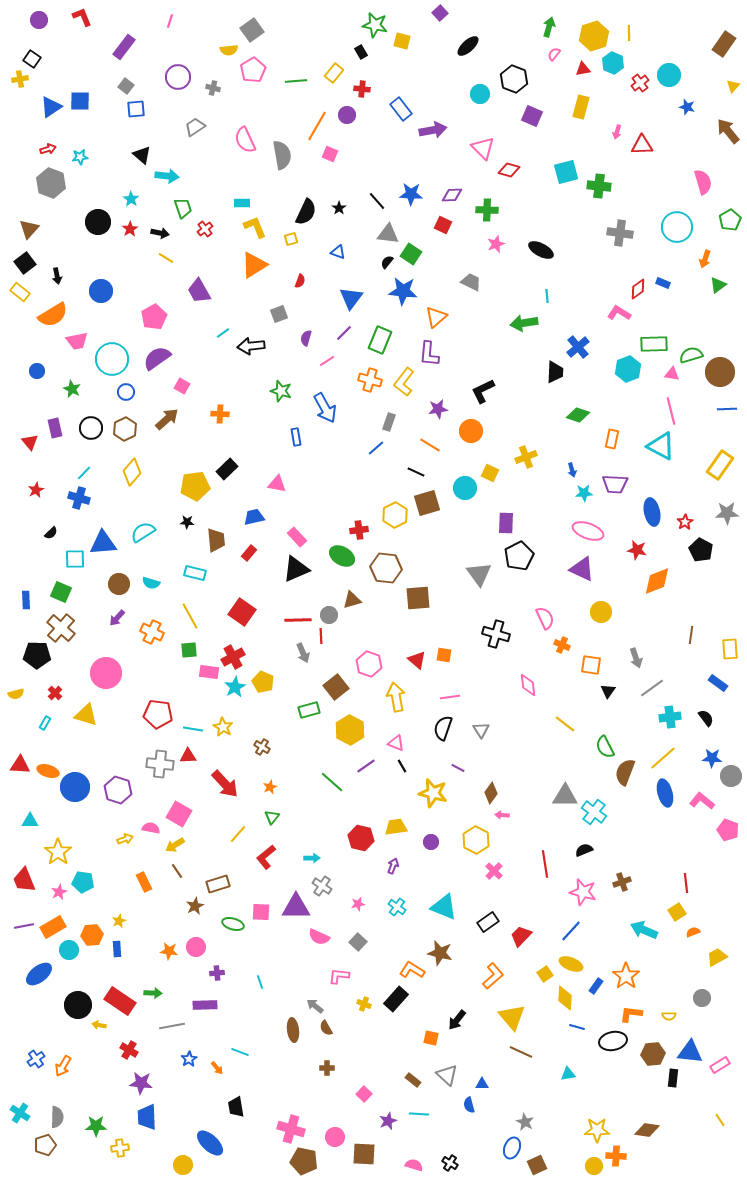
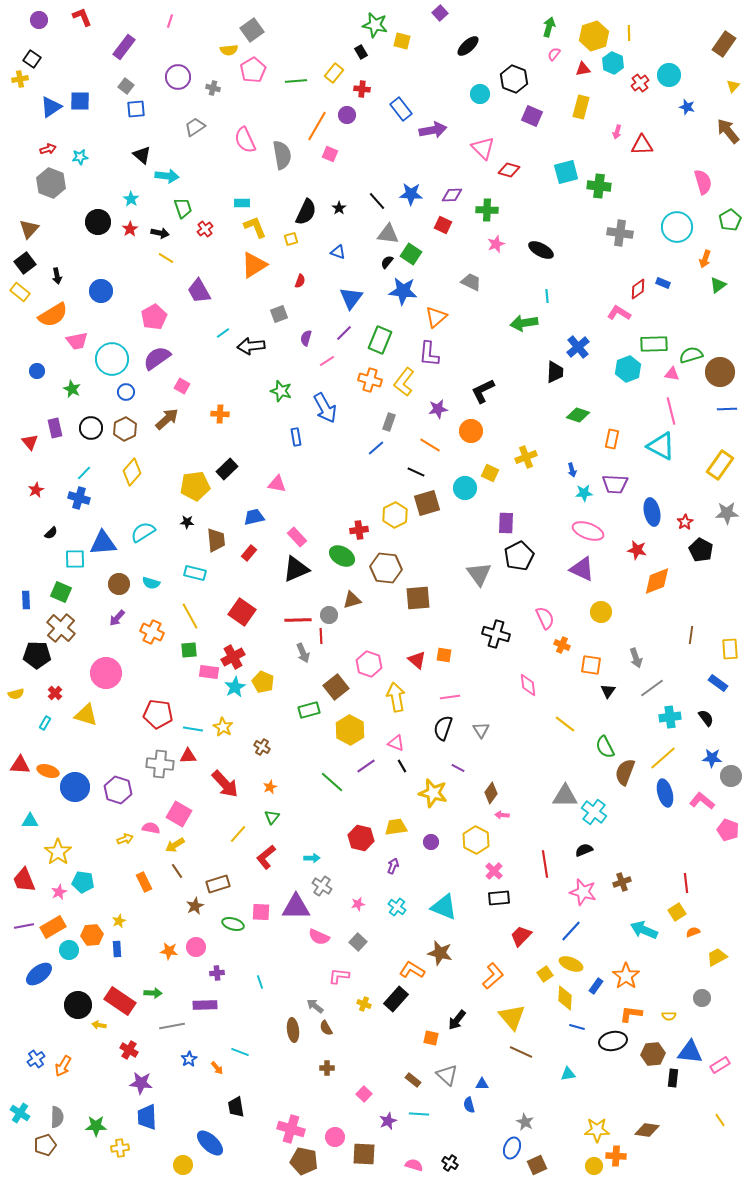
black rectangle at (488, 922): moved 11 px right, 24 px up; rotated 30 degrees clockwise
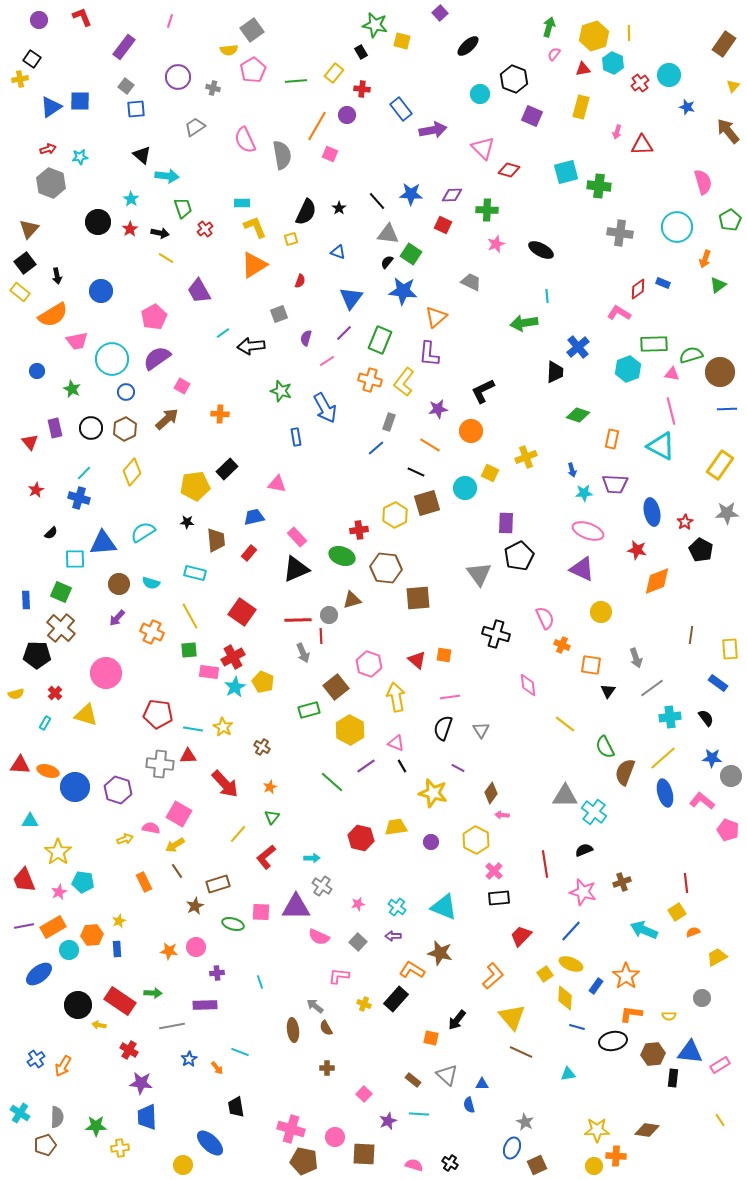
green ellipse at (342, 556): rotated 10 degrees counterclockwise
purple arrow at (393, 866): moved 70 px down; rotated 112 degrees counterclockwise
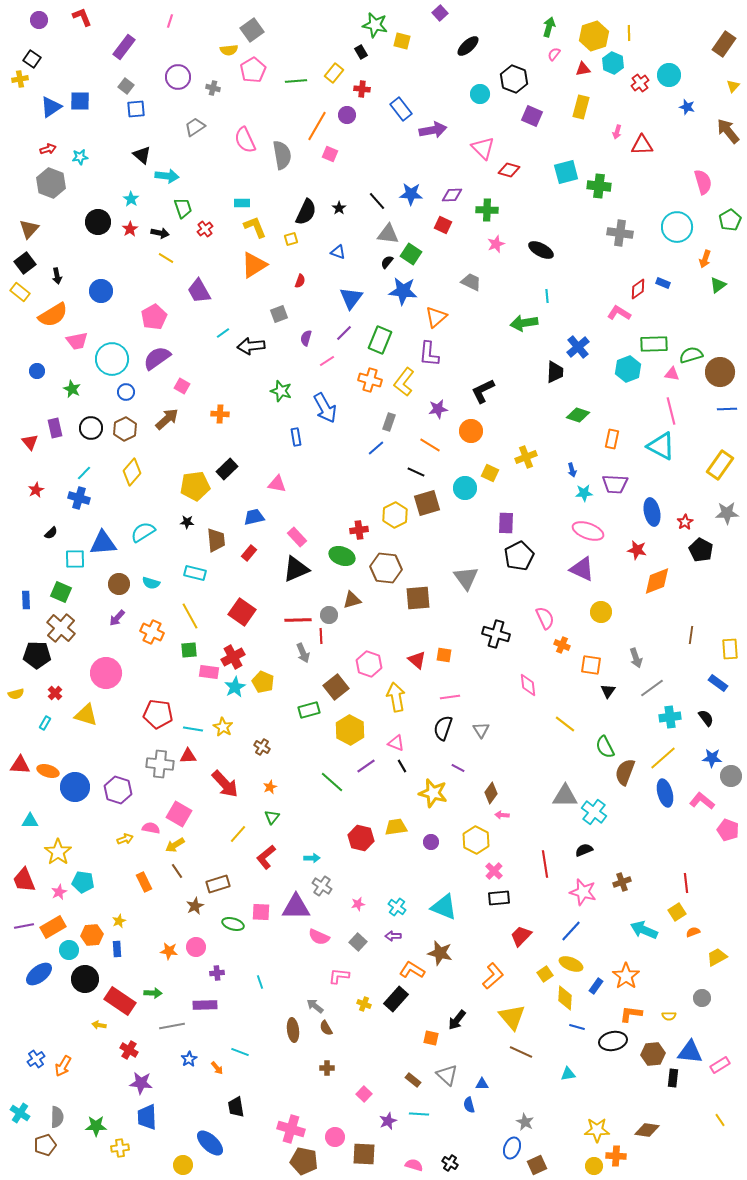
gray triangle at (479, 574): moved 13 px left, 4 px down
black circle at (78, 1005): moved 7 px right, 26 px up
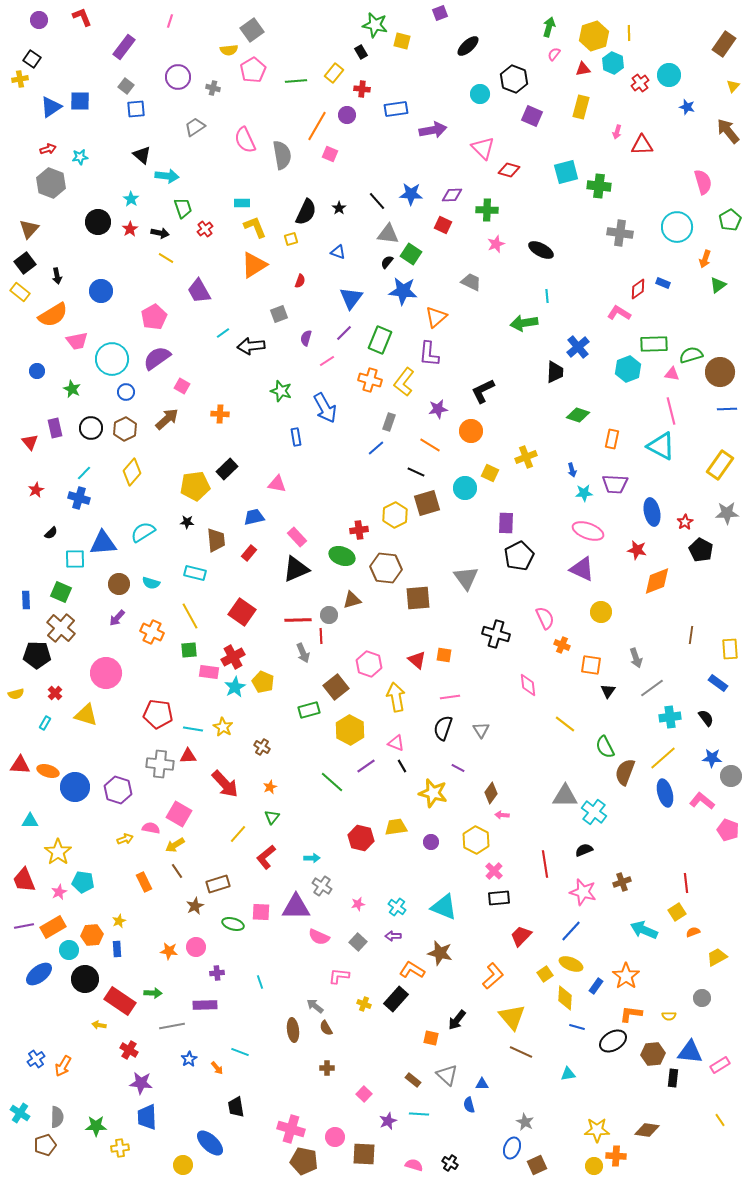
purple square at (440, 13): rotated 21 degrees clockwise
blue rectangle at (401, 109): moved 5 px left; rotated 60 degrees counterclockwise
black ellipse at (613, 1041): rotated 20 degrees counterclockwise
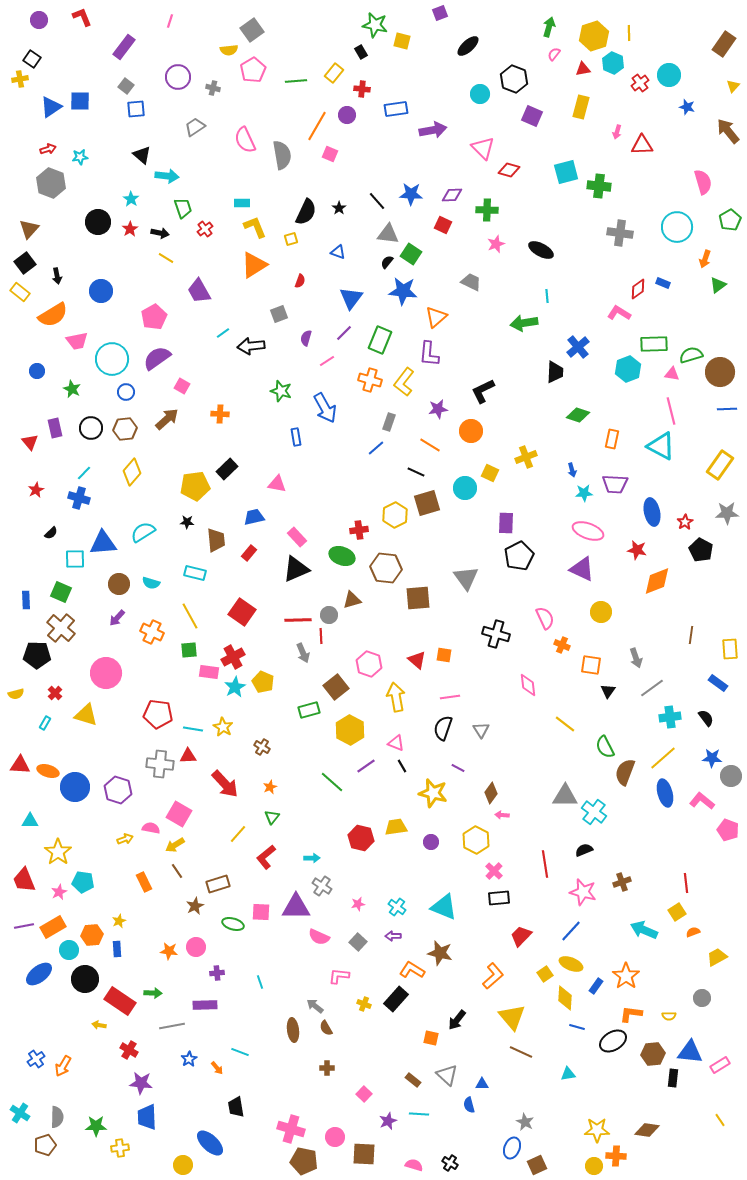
brown hexagon at (125, 429): rotated 20 degrees clockwise
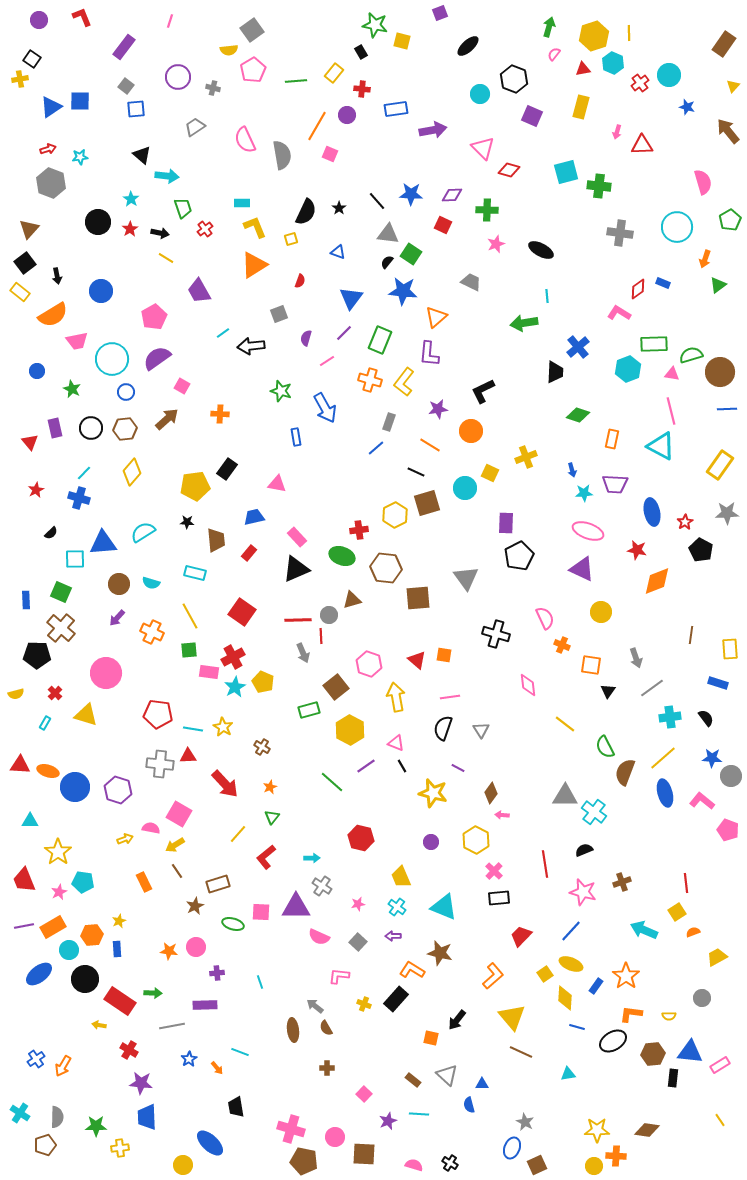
black rectangle at (227, 469): rotated 10 degrees counterclockwise
blue rectangle at (718, 683): rotated 18 degrees counterclockwise
yellow trapezoid at (396, 827): moved 5 px right, 50 px down; rotated 105 degrees counterclockwise
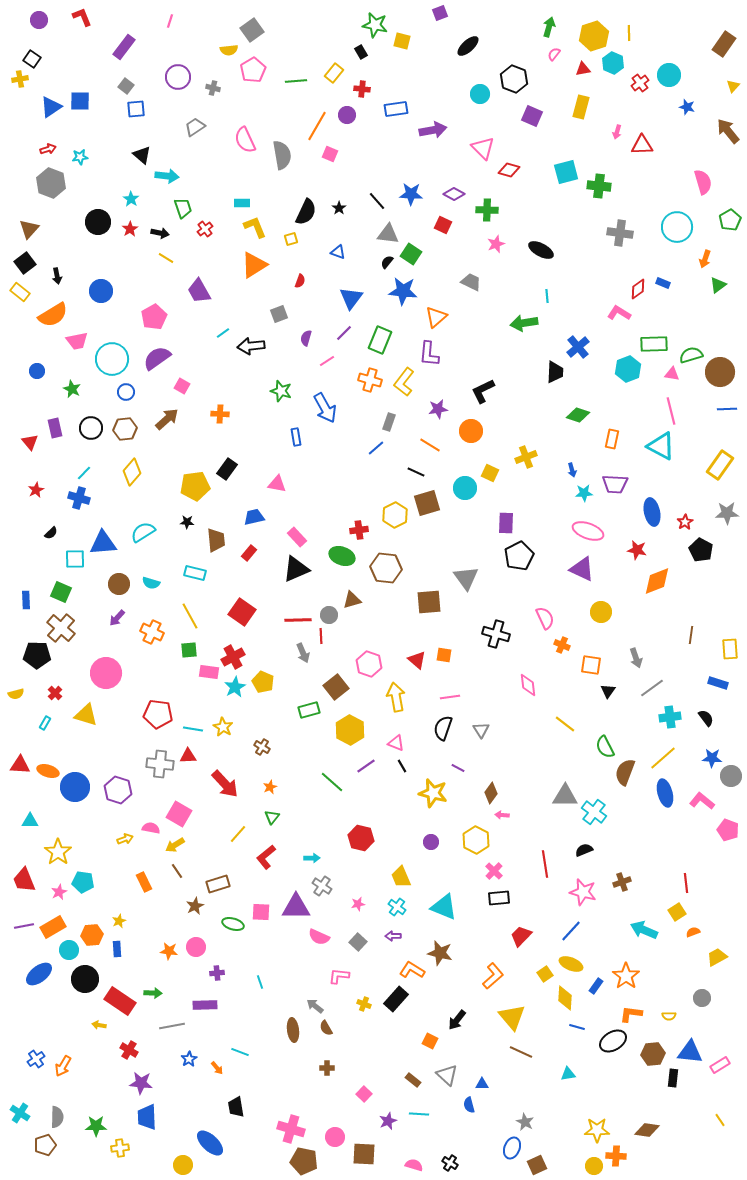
purple diamond at (452, 195): moved 2 px right, 1 px up; rotated 30 degrees clockwise
brown square at (418, 598): moved 11 px right, 4 px down
orange square at (431, 1038): moved 1 px left, 3 px down; rotated 14 degrees clockwise
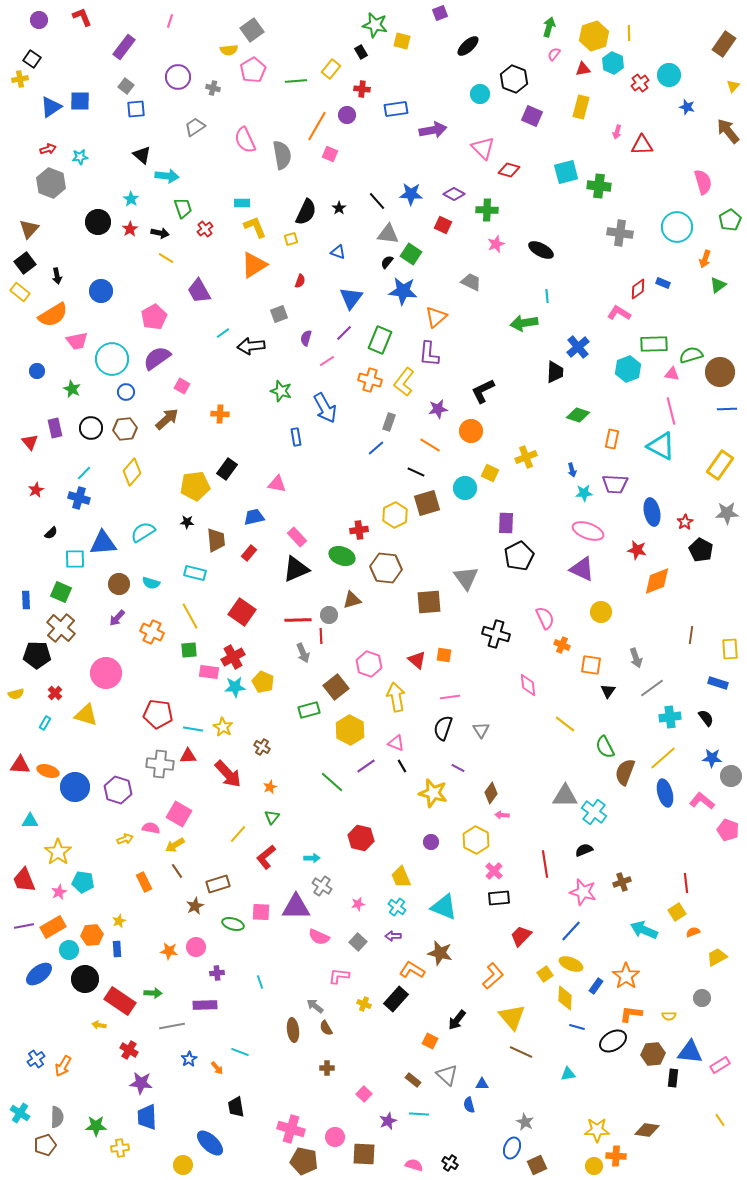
yellow rectangle at (334, 73): moved 3 px left, 4 px up
cyan star at (235, 687): rotated 25 degrees clockwise
red arrow at (225, 784): moved 3 px right, 10 px up
